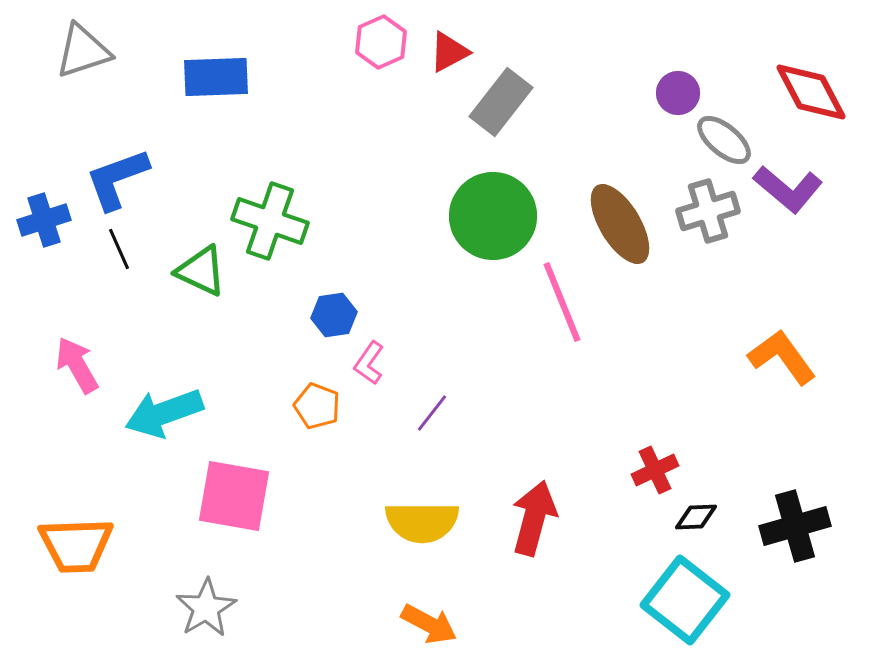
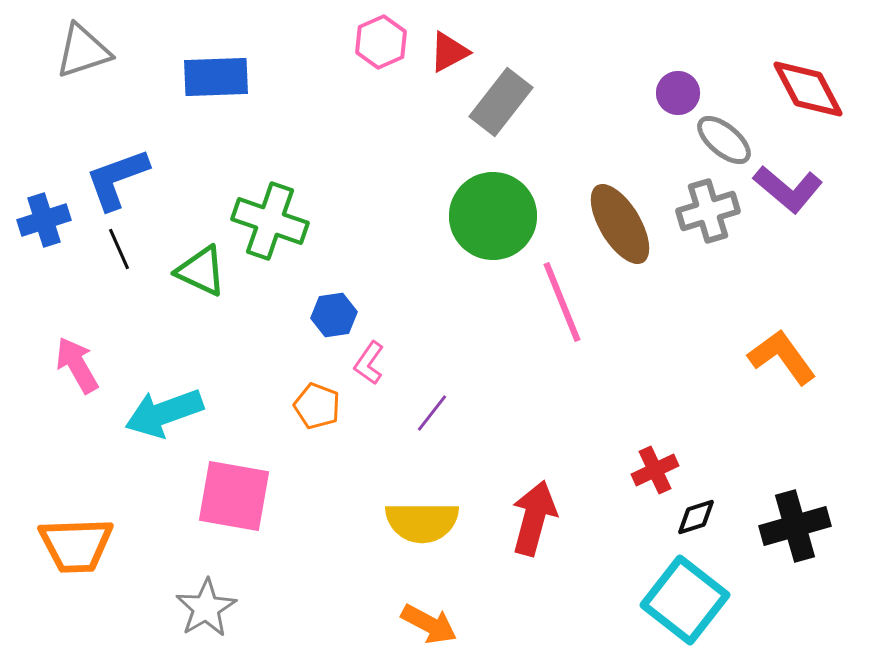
red diamond: moved 3 px left, 3 px up
black diamond: rotated 15 degrees counterclockwise
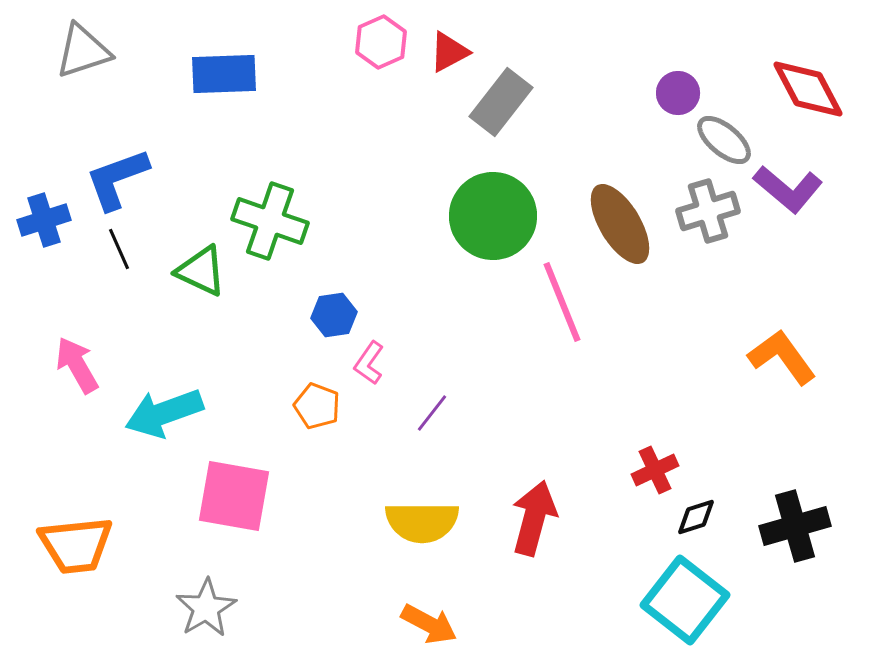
blue rectangle: moved 8 px right, 3 px up
orange trapezoid: rotated 4 degrees counterclockwise
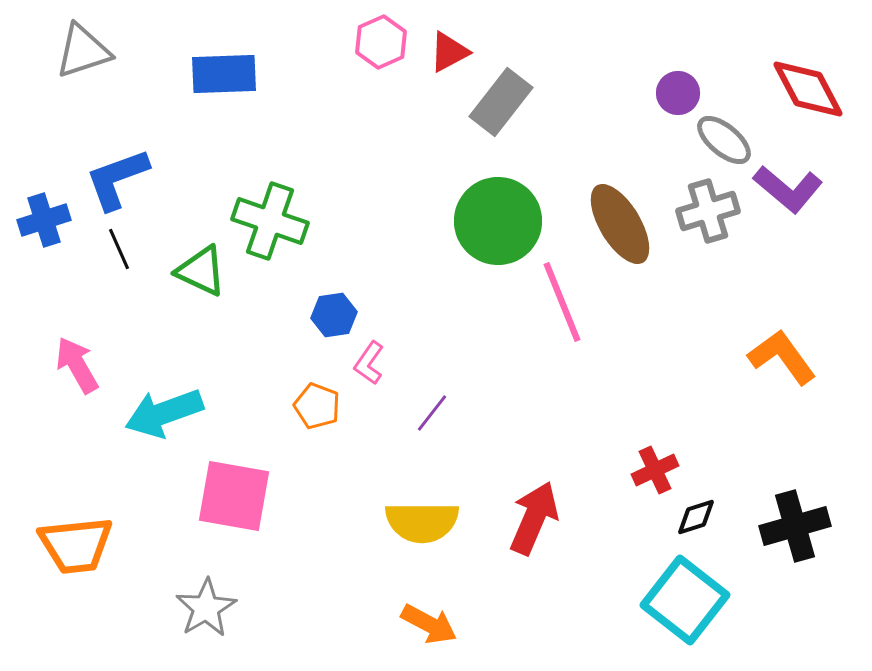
green circle: moved 5 px right, 5 px down
red arrow: rotated 8 degrees clockwise
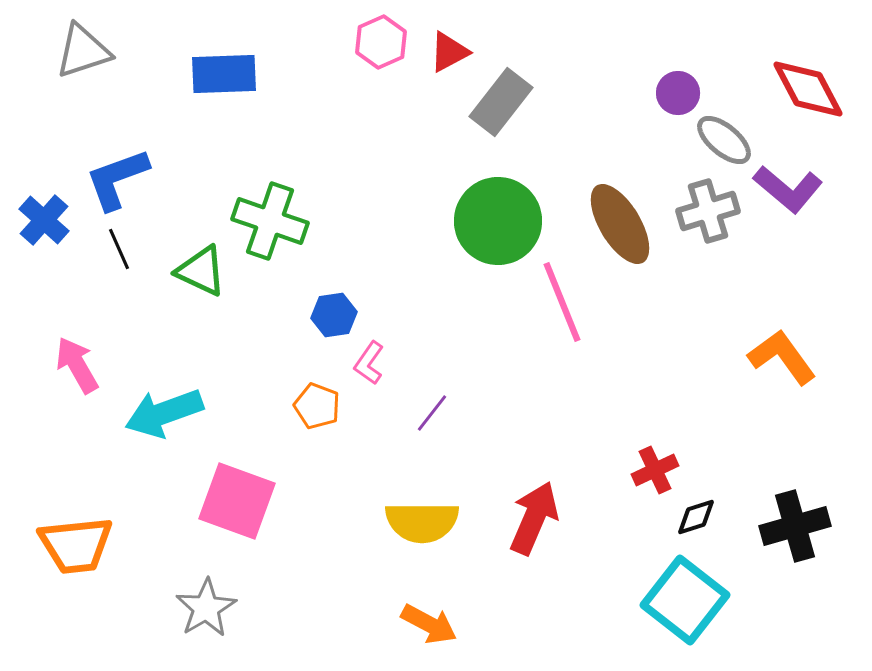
blue cross: rotated 30 degrees counterclockwise
pink square: moved 3 px right, 5 px down; rotated 10 degrees clockwise
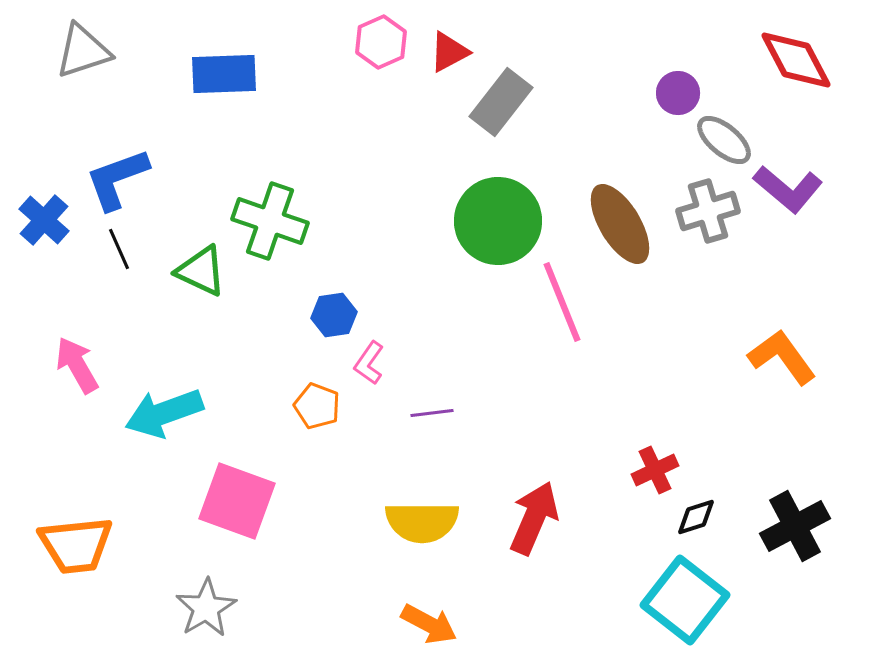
red diamond: moved 12 px left, 29 px up
purple line: rotated 45 degrees clockwise
black cross: rotated 12 degrees counterclockwise
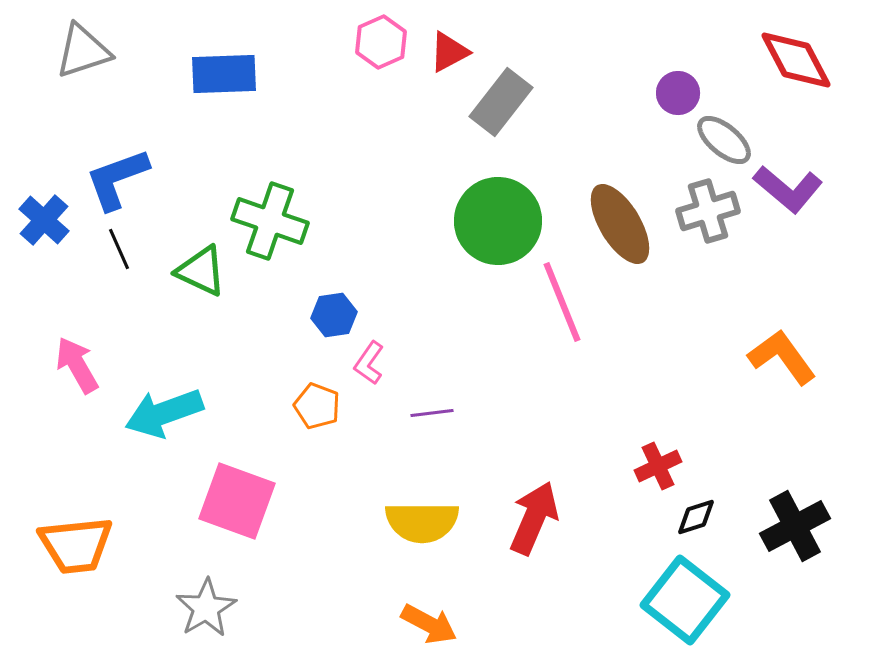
red cross: moved 3 px right, 4 px up
